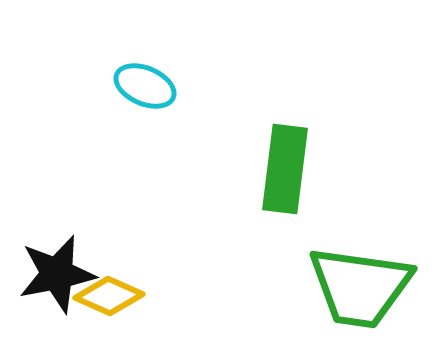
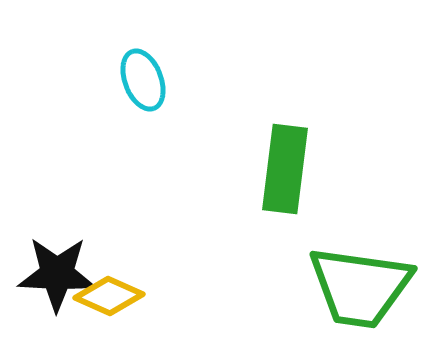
cyan ellipse: moved 2 px left, 6 px up; rotated 46 degrees clockwise
black star: rotated 14 degrees clockwise
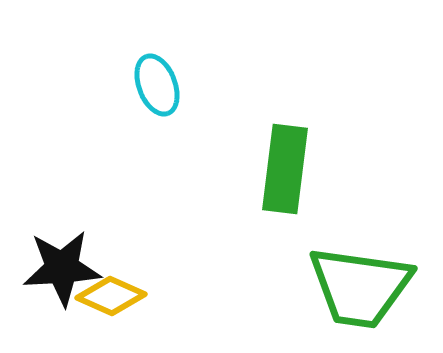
cyan ellipse: moved 14 px right, 5 px down
black star: moved 5 px right, 6 px up; rotated 6 degrees counterclockwise
yellow diamond: moved 2 px right
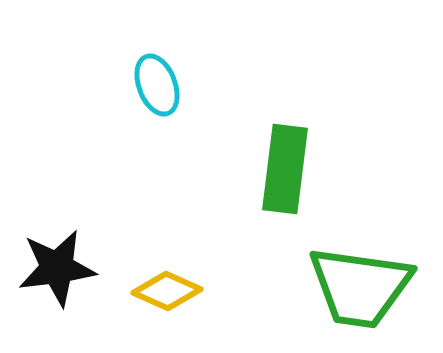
black star: moved 5 px left; rotated 4 degrees counterclockwise
yellow diamond: moved 56 px right, 5 px up
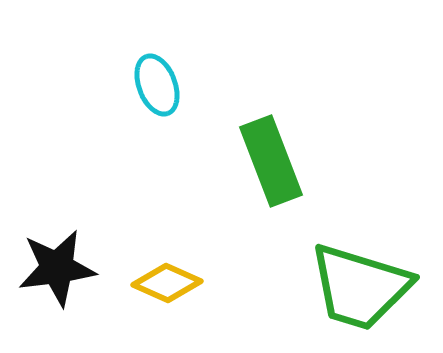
green rectangle: moved 14 px left, 8 px up; rotated 28 degrees counterclockwise
green trapezoid: rotated 9 degrees clockwise
yellow diamond: moved 8 px up
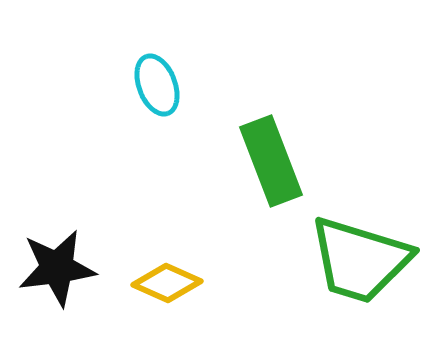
green trapezoid: moved 27 px up
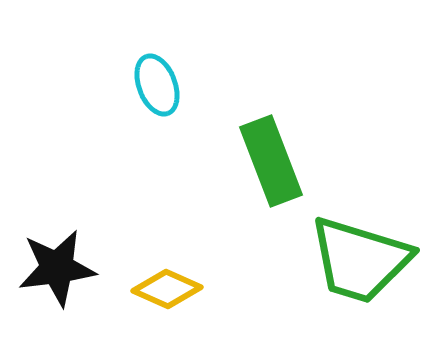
yellow diamond: moved 6 px down
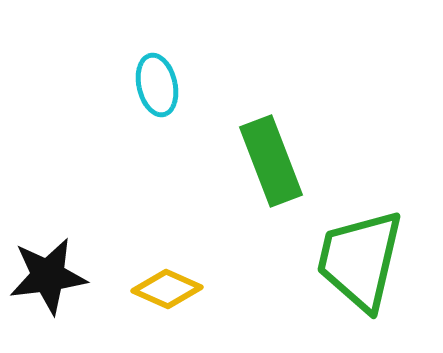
cyan ellipse: rotated 8 degrees clockwise
green trapezoid: rotated 86 degrees clockwise
black star: moved 9 px left, 8 px down
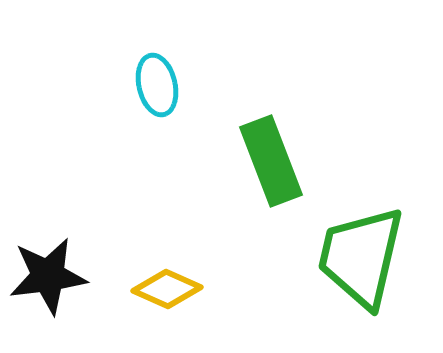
green trapezoid: moved 1 px right, 3 px up
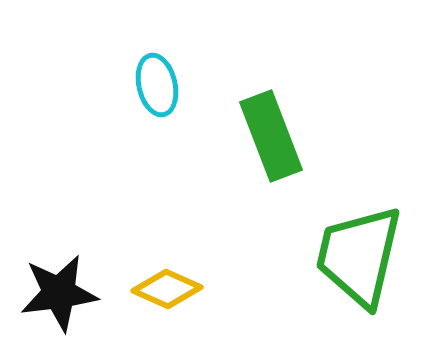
green rectangle: moved 25 px up
green trapezoid: moved 2 px left, 1 px up
black star: moved 11 px right, 17 px down
